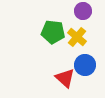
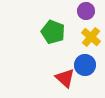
purple circle: moved 3 px right
green pentagon: rotated 15 degrees clockwise
yellow cross: moved 14 px right
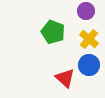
yellow cross: moved 2 px left, 2 px down
blue circle: moved 4 px right
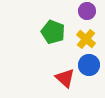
purple circle: moved 1 px right
yellow cross: moved 3 px left
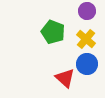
blue circle: moved 2 px left, 1 px up
